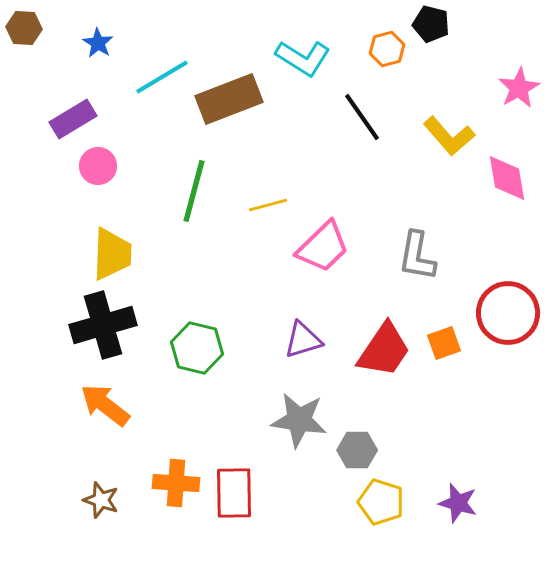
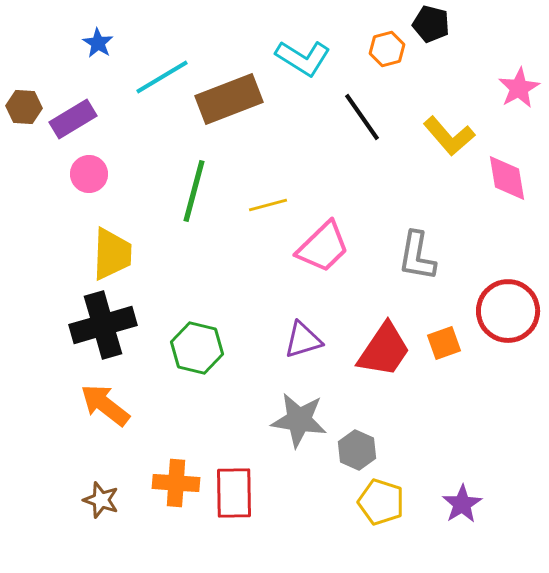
brown hexagon: moved 79 px down
pink circle: moved 9 px left, 8 px down
red circle: moved 2 px up
gray hexagon: rotated 24 degrees clockwise
purple star: moved 4 px right, 1 px down; rotated 24 degrees clockwise
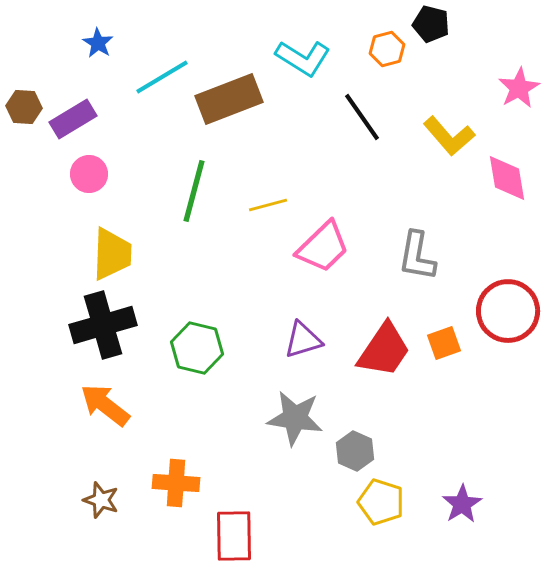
gray star: moved 4 px left, 2 px up
gray hexagon: moved 2 px left, 1 px down
red rectangle: moved 43 px down
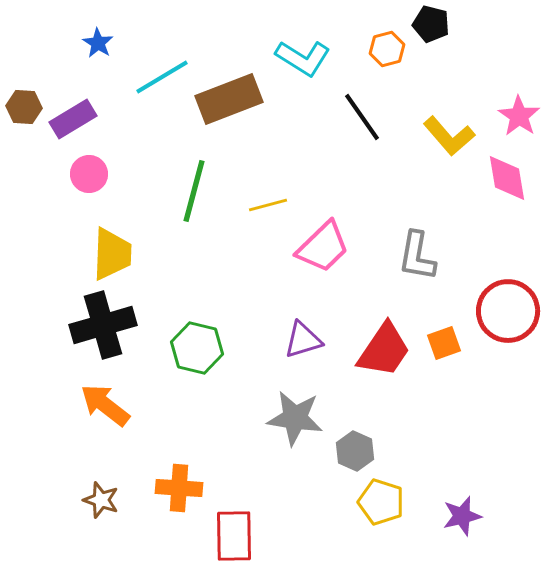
pink star: moved 28 px down; rotated 9 degrees counterclockwise
orange cross: moved 3 px right, 5 px down
purple star: moved 12 px down; rotated 18 degrees clockwise
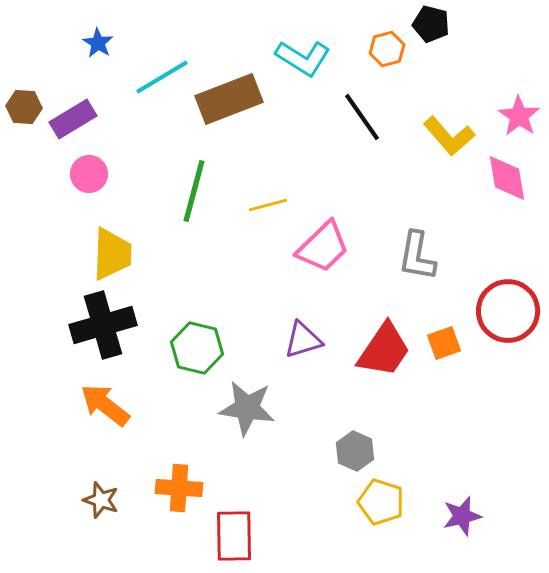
gray star: moved 48 px left, 10 px up
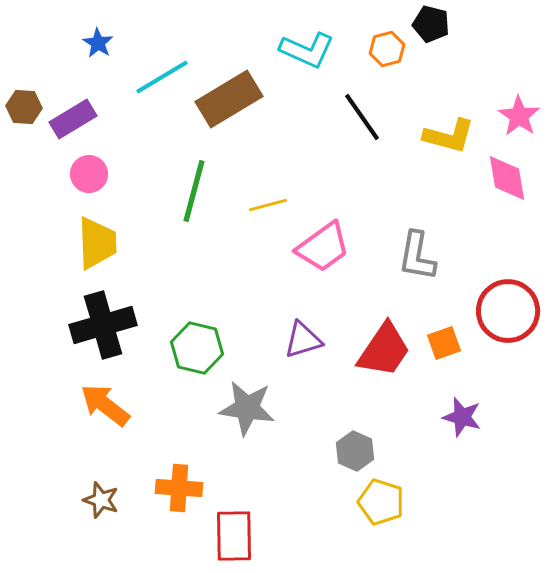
cyan L-shape: moved 4 px right, 8 px up; rotated 8 degrees counterclockwise
brown rectangle: rotated 10 degrees counterclockwise
yellow L-shape: rotated 34 degrees counterclockwise
pink trapezoid: rotated 8 degrees clockwise
yellow trapezoid: moved 15 px left, 11 px up; rotated 4 degrees counterclockwise
purple star: moved 99 px up; rotated 30 degrees clockwise
